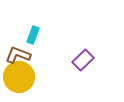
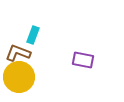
brown L-shape: moved 2 px up
purple rectangle: rotated 55 degrees clockwise
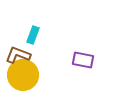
brown L-shape: moved 2 px down
yellow circle: moved 4 px right, 2 px up
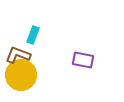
yellow circle: moved 2 px left
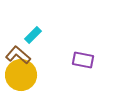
cyan rectangle: rotated 24 degrees clockwise
brown L-shape: rotated 20 degrees clockwise
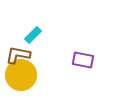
brown L-shape: rotated 30 degrees counterclockwise
